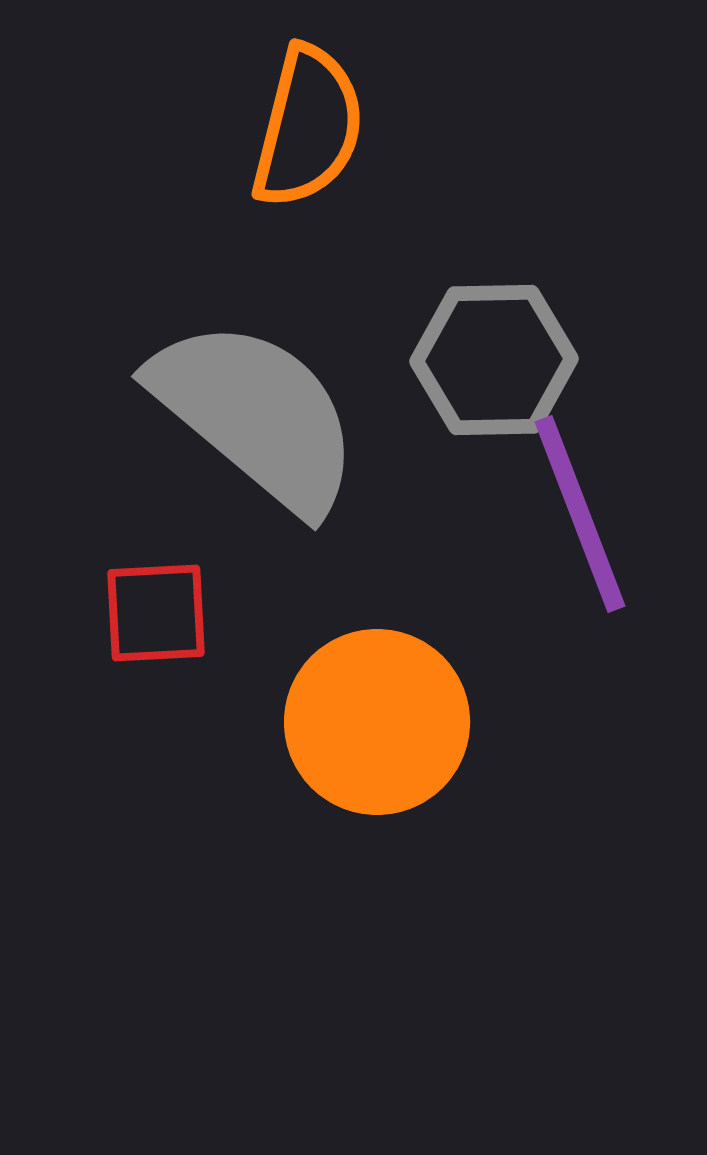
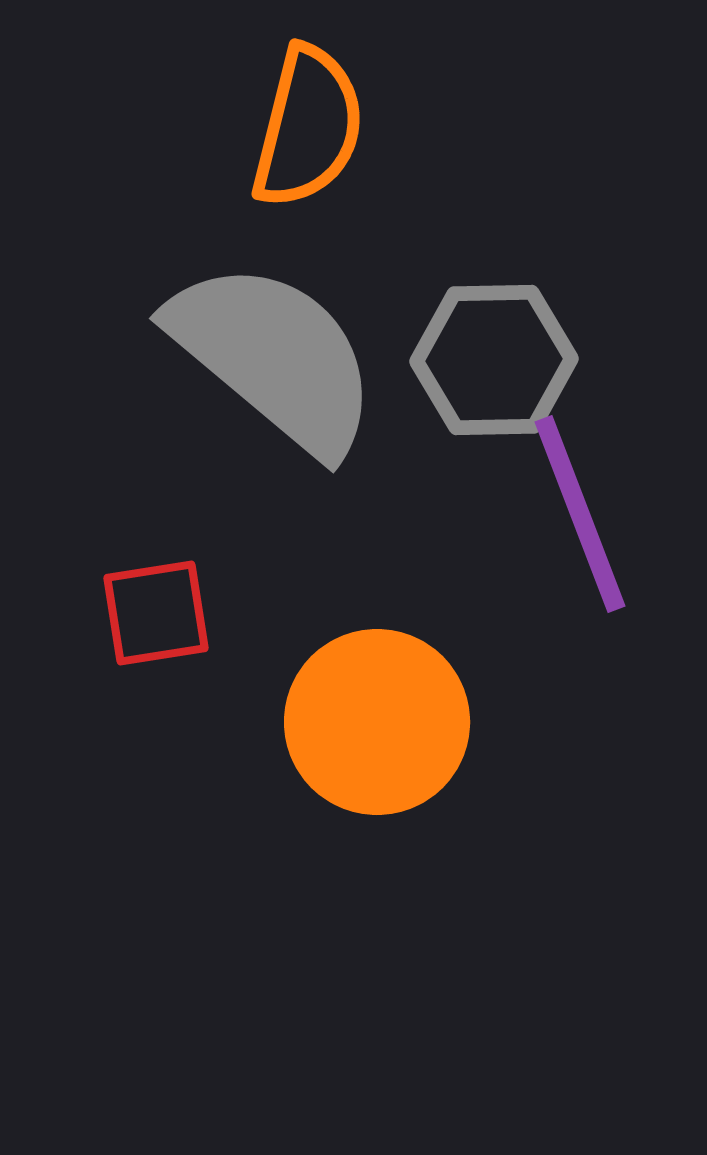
gray semicircle: moved 18 px right, 58 px up
red square: rotated 6 degrees counterclockwise
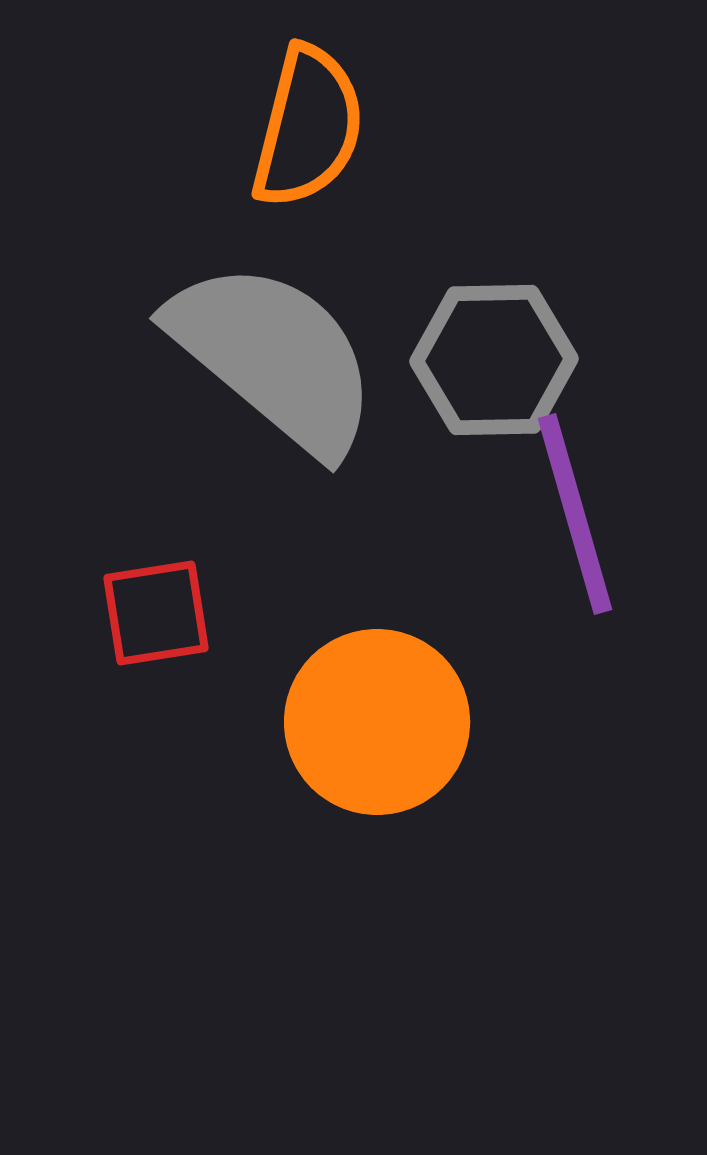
purple line: moved 5 px left; rotated 5 degrees clockwise
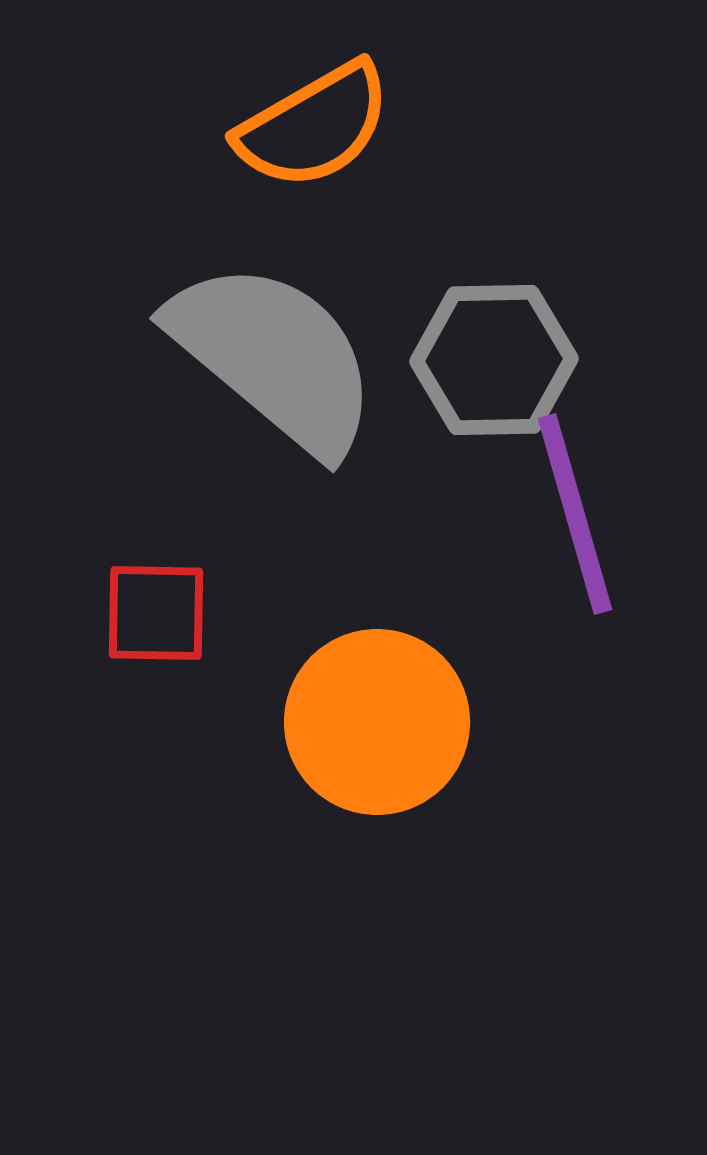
orange semicircle: moved 6 px right, 1 px up; rotated 46 degrees clockwise
red square: rotated 10 degrees clockwise
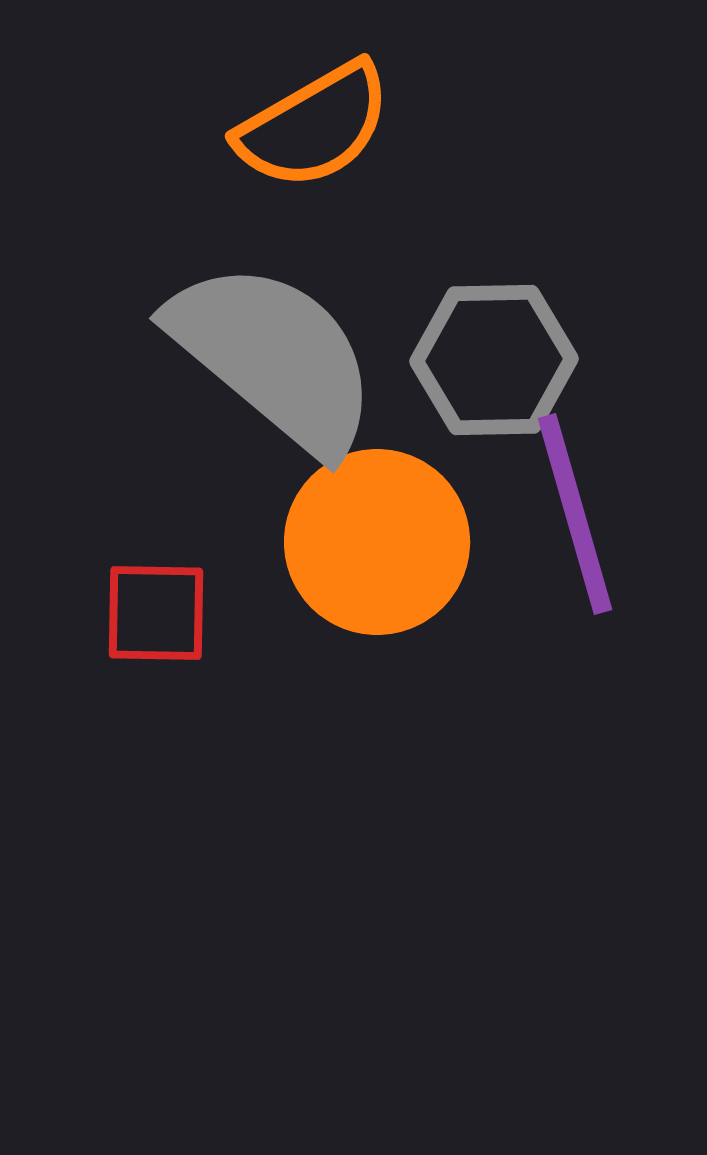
orange circle: moved 180 px up
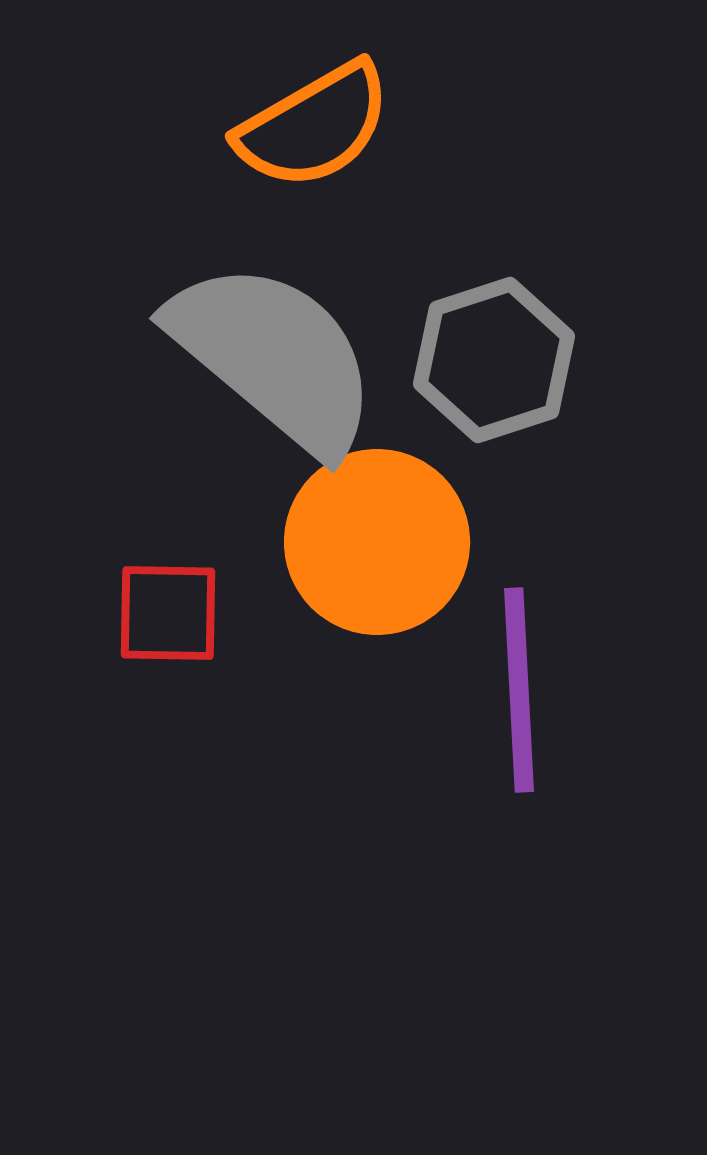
gray hexagon: rotated 17 degrees counterclockwise
purple line: moved 56 px left, 176 px down; rotated 13 degrees clockwise
red square: moved 12 px right
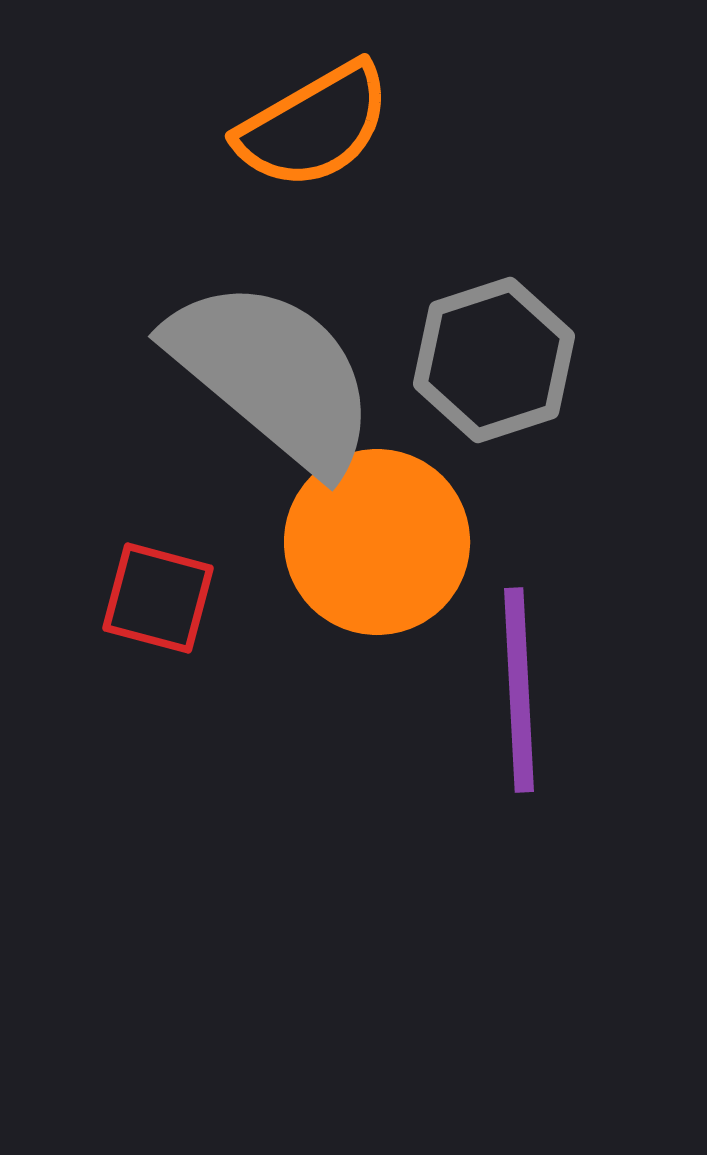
gray semicircle: moved 1 px left, 18 px down
red square: moved 10 px left, 15 px up; rotated 14 degrees clockwise
